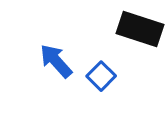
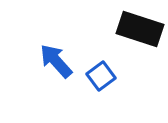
blue square: rotated 8 degrees clockwise
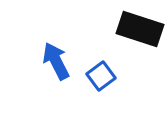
blue arrow: rotated 15 degrees clockwise
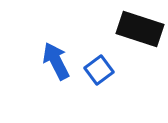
blue square: moved 2 px left, 6 px up
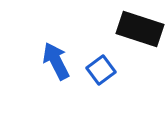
blue square: moved 2 px right
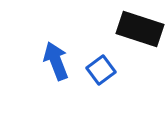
blue arrow: rotated 6 degrees clockwise
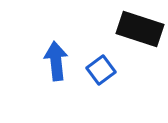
blue arrow: rotated 15 degrees clockwise
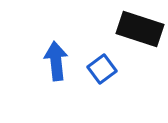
blue square: moved 1 px right, 1 px up
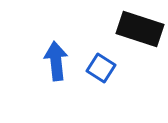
blue square: moved 1 px left, 1 px up; rotated 20 degrees counterclockwise
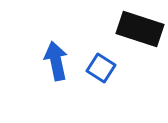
blue arrow: rotated 6 degrees counterclockwise
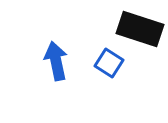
blue square: moved 8 px right, 5 px up
